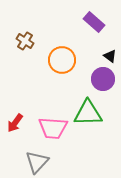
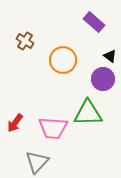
orange circle: moved 1 px right
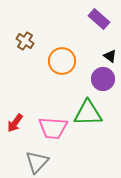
purple rectangle: moved 5 px right, 3 px up
orange circle: moved 1 px left, 1 px down
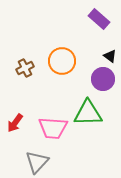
brown cross: moved 27 px down; rotated 30 degrees clockwise
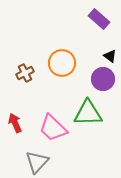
orange circle: moved 2 px down
brown cross: moved 5 px down
red arrow: rotated 120 degrees clockwise
pink trapezoid: rotated 40 degrees clockwise
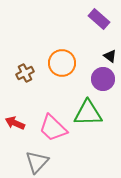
red arrow: rotated 42 degrees counterclockwise
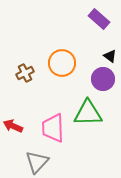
red arrow: moved 2 px left, 3 px down
pink trapezoid: rotated 44 degrees clockwise
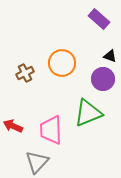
black triangle: rotated 16 degrees counterclockwise
green triangle: rotated 20 degrees counterclockwise
pink trapezoid: moved 2 px left, 2 px down
